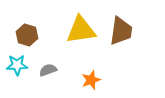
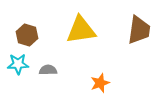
brown trapezoid: moved 18 px right, 1 px up
cyan star: moved 1 px right, 1 px up
gray semicircle: rotated 18 degrees clockwise
orange star: moved 9 px right, 3 px down
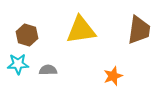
orange star: moved 13 px right, 7 px up
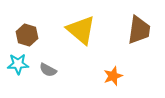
yellow triangle: rotated 48 degrees clockwise
gray semicircle: rotated 150 degrees counterclockwise
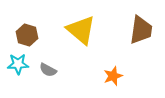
brown trapezoid: moved 2 px right
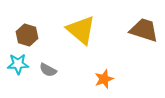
brown trapezoid: moved 3 px right; rotated 80 degrees counterclockwise
orange star: moved 9 px left, 3 px down
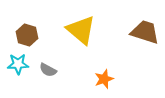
brown trapezoid: moved 1 px right, 2 px down
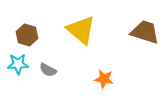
orange star: rotated 30 degrees clockwise
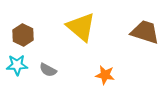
yellow triangle: moved 3 px up
brown hexagon: moved 4 px left; rotated 10 degrees clockwise
cyan star: moved 1 px left, 1 px down
orange star: moved 1 px right, 4 px up
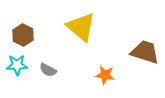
brown trapezoid: moved 20 px down
